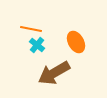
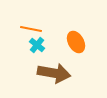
brown arrow: rotated 140 degrees counterclockwise
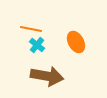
brown arrow: moved 7 px left, 3 px down
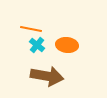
orange ellipse: moved 9 px left, 3 px down; rotated 55 degrees counterclockwise
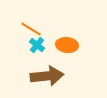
orange line: rotated 20 degrees clockwise
brown arrow: rotated 16 degrees counterclockwise
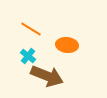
cyan cross: moved 9 px left, 11 px down
brown arrow: rotated 28 degrees clockwise
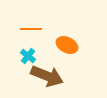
orange line: rotated 30 degrees counterclockwise
orange ellipse: rotated 20 degrees clockwise
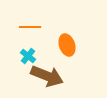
orange line: moved 1 px left, 2 px up
orange ellipse: rotated 45 degrees clockwise
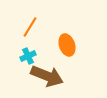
orange line: rotated 60 degrees counterclockwise
cyan cross: rotated 28 degrees clockwise
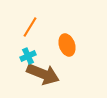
brown arrow: moved 4 px left, 2 px up
